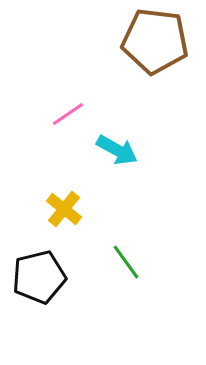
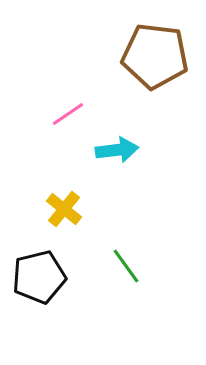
brown pentagon: moved 15 px down
cyan arrow: rotated 36 degrees counterclockwise
green line: moved 4 px down
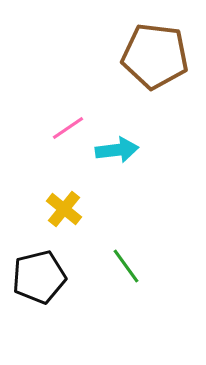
pink line: moved 14 px down
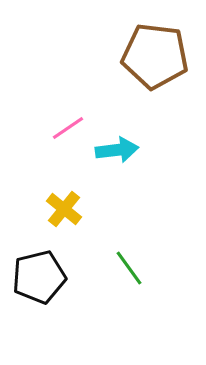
green line: moved 3 px right, 2 px down
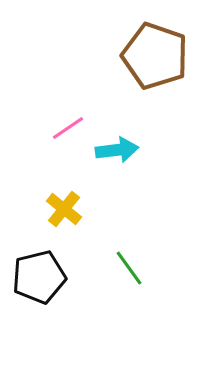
brown pentagon: rotated 12 degrees clockwise
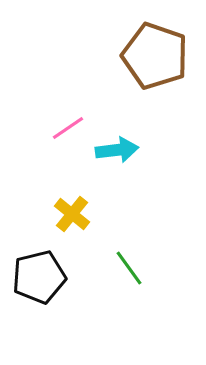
yellow cross: moved 8 px right, 5 px down
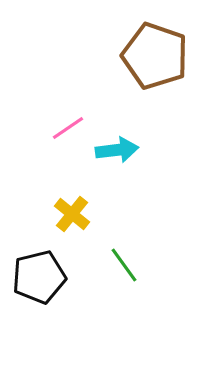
green line: moved 5 px left, 3 px up
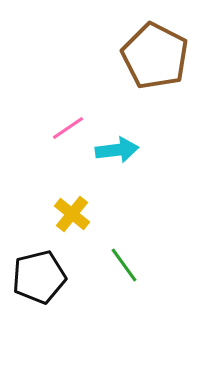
brown pentagon: rotated 8 degrees clockwise
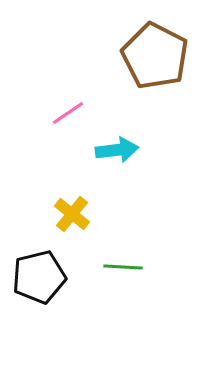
pink line: moved 15 px up
green line: moved 1 px left, 2 px down; rotated 51 degrees counterclockwise
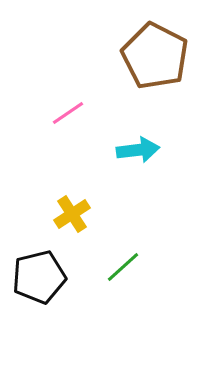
cyan arrow: moved 21 px right
yellow cross: rotated 18 degrees clockwise
green line: rotated 45 degrees counterclockwise
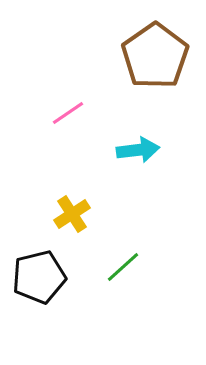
brown pentagon: rotated 10 degrees clockwise
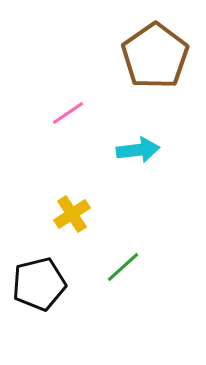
black pentagon: moved 7 px down
